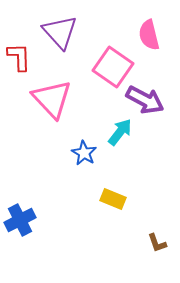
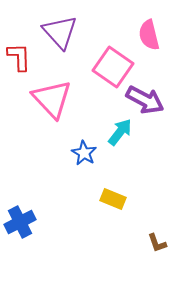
blue cross: moved 2 px down
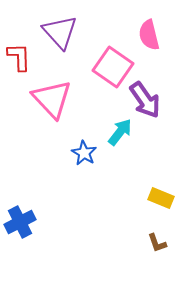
purple arrow: rotated 27 degrees clockwise
yellow rectangle: moved 48 px right, 1 px up
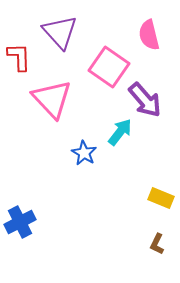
pink square: moved 4 px left
purple arrow: rotated 6 degrees counterclockwise
brown L-shape: moved 1 px down; rotated 45 degrees clockwise
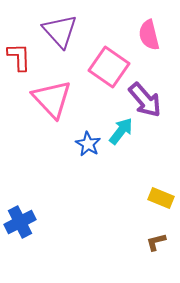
purple triangle: moved 1 px up
cyan arrow: moved 1 px right, 1 px up
blue star: moved 4 px right, 9 px up
brown L-shape: moved 1 px left, 2 px up; rotated 50 degrees clockwise
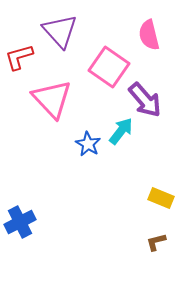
red L-shape: rotated 104 degrees counterclockwise
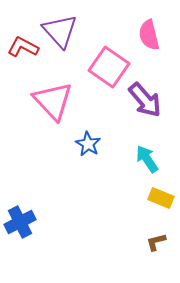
red L-shape: moved 4 px right, 10 px up; rotated 44 degrees clockwise
pink triangle: moved 1 px right, 2 px down
cyan arrow: moved 26 px right, 28 px down; rotated 72 degrees counterclockwise
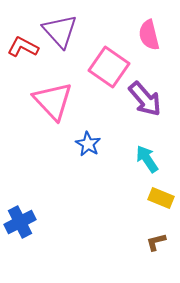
purple arrow: moved 1 px up
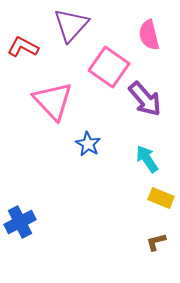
purple triangle: moved 11 px right, 6 px up; rotated 24 degrees clockwise
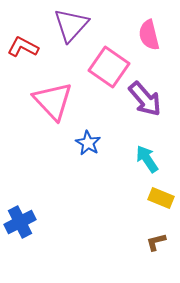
blue star: moved 1 px up
